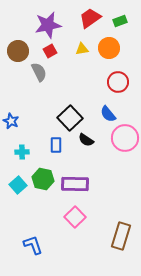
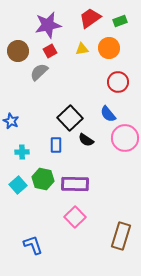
gray semicircle: rotated 108 degrees counterclockwise
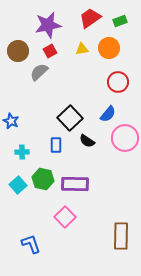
blue semicircle: rotated 102 degrees counterclockwise
black semicircle: moved 1 px right, 1 px down
pink square: moved 10 px left
brown rectangle: rotated 16 degrees counterclockwise
blue L-shape: moved 2 px left, 1 px up
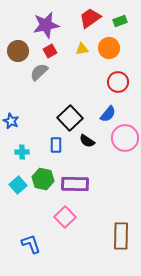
purple star: moved 2 px left
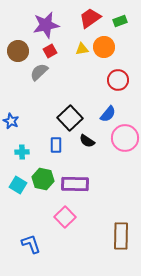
orange circle: moved 5 px left, 1 px up
red circle: moved 2 px up
cyan square: rotated 18 degrees counterclockwise
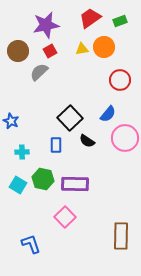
red circle: moved 2 px right
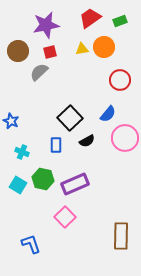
red square: moved 1 px down; rotated 16 degrees clockwise
black semicircle: rotated 63 degrees counterclockwise
cyan cross: rotated 24 degrees clockwise
purple rectangle: rotated 24 degrees counterclockwise
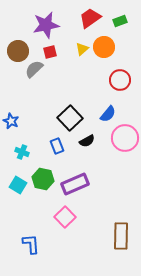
yellow triangle: rotated 32 degrees counterclockwise
gray semicircle: moved 5 px left, 3 px up
blue rectangle: moved 1 px right, 1 px down; rotated 21 degrees counterclockwise
blue L-shape: rotated 15 degrees clockwise
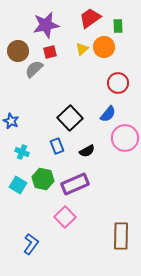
green rectangle: moved 2 px left, 5 px down; rotated 72 degrees counterclockwise
red circle: moved 2 px left, 3 px down
black semicircle: moved 10 px down
blue L-shape: rotated 40 degrees clockwise
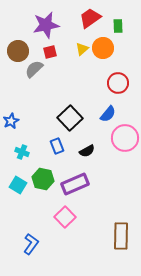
orange circle: moved 1 px left, 1 px down
blue star: rotated 21 degrees clockwise
